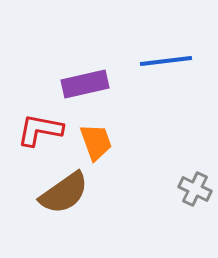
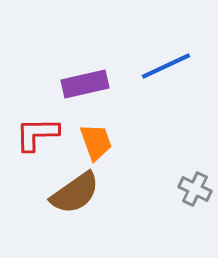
blue line: moved 5 px down; rotated 18 degrees counterclockwise
red L-shape: moved 3 px left, 4 px down; rotated 12 degrees counterclockwise
brown semicircle: moved 11 px right
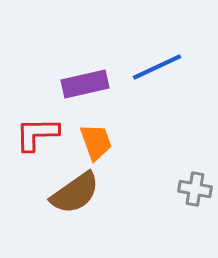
blue line: moved 9 px left, 1 px down
gray cross: rotated 16 degrees counterclockwise
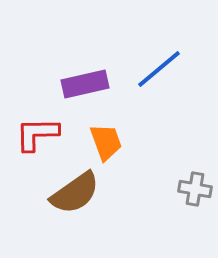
blue line: moved 2 px right, 2 px down; rotated 15 degrees counterclockwise
orange trapezoid: moved 10 px right
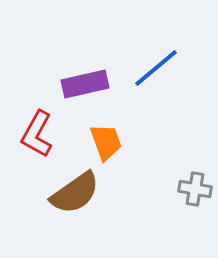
blue line: moved 3 px left, 1 px up
red L-shape: rotated 60 degrees counterclockwise
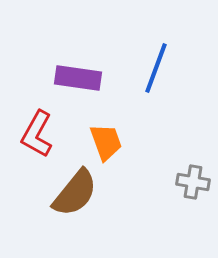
blue line: rotated 30 degrees counterclockwise
purple rectangle: moved 7 px left, 6 px up; rotated 21 degrees clockwise
gray cross: moved 2 px left, 7 px up
brown semicircle: rotated 16 degrees counterclockwise
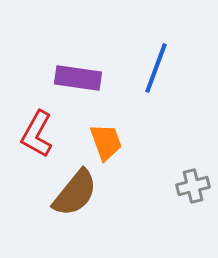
gray cross: moved 4 px down; rotated 24 degrees counterclockwise
